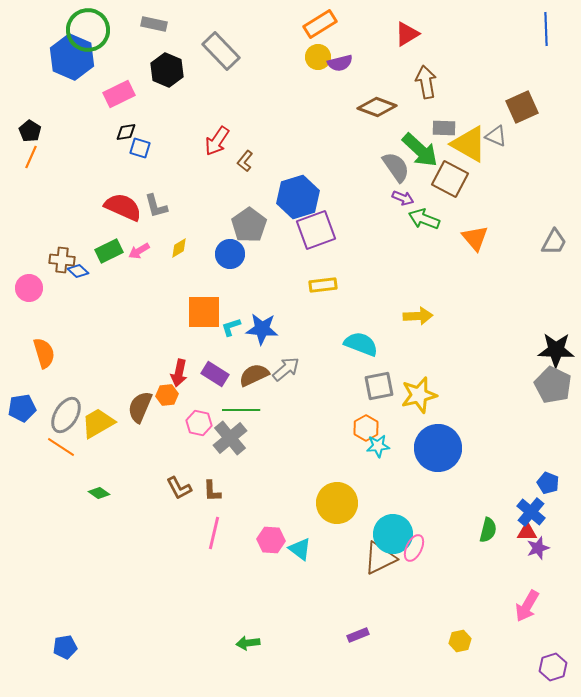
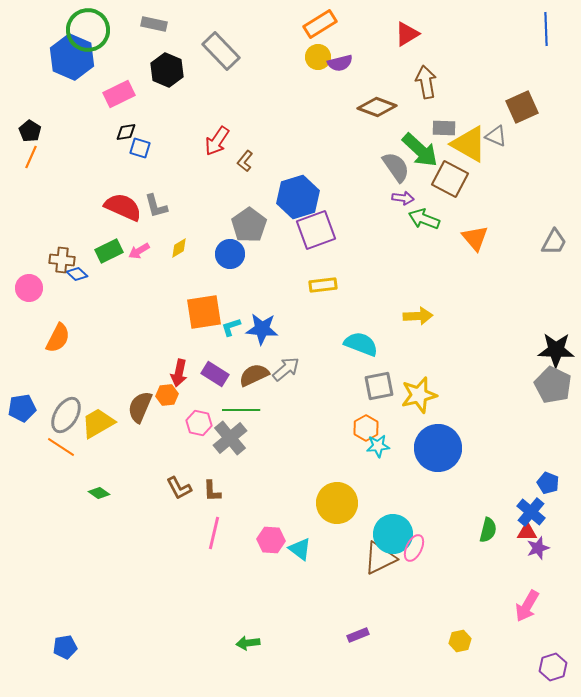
purple arrow at (403, 198): rotated 15 degrees counterclockwise
blue diamond at (78, 271): moved 1 px left, 3 px down
orange square at (204, 312): rotated 9 degrees counterclockwise
orange semicircle at (44, 353): moved 14 px right, 15 px up; rotated 44 degrees clockwise
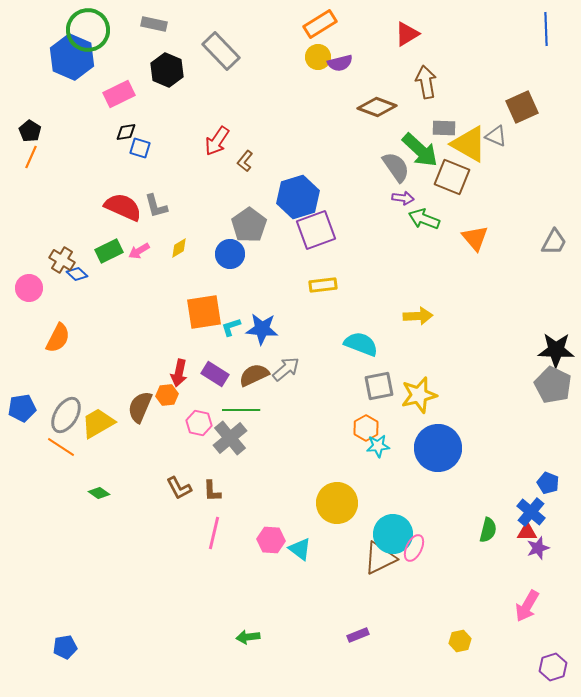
brown square at (450, 179): moved 2 px right, 2 px up; rotated 6 degrees counterclockwise
brown cross at (62, 260): rotated 25 degrees clockwise
green arrow at (248, 643): moved 6 px up
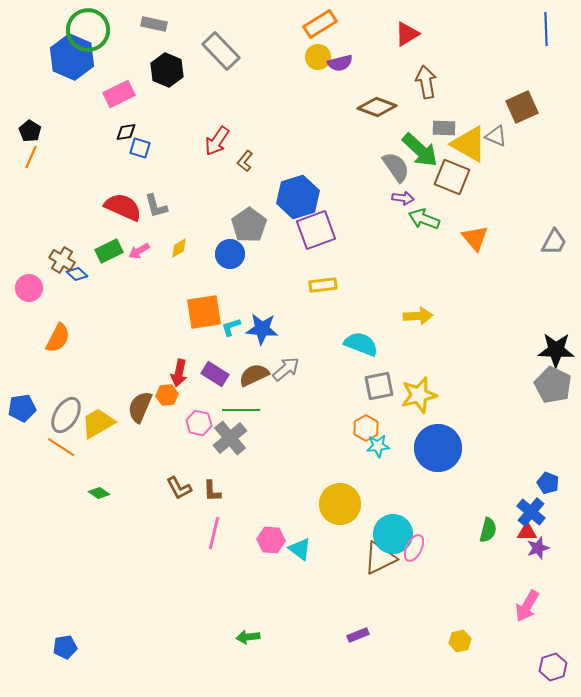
yellow circle at (337, 503): moved 3 px right, 1 px down
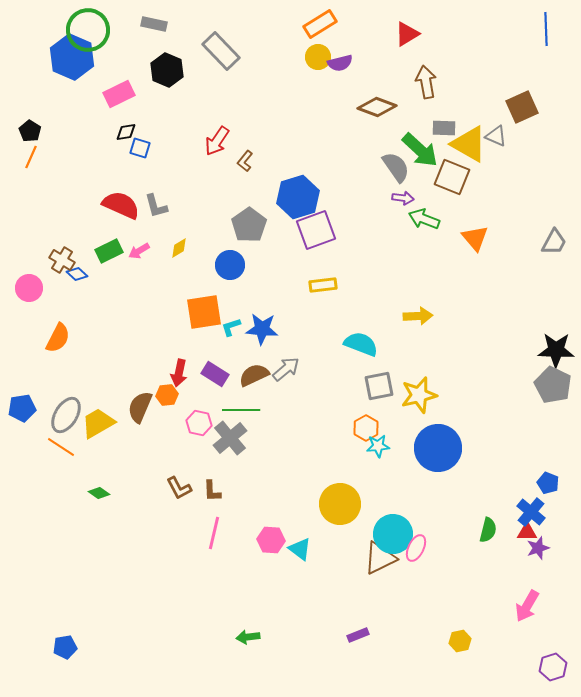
red semicircle at (123, 207): moved 2 px left, 2 px up
blue circle at (230, 254): moved 11 px down
pink ellipse at (414, 548): moved 2 px right
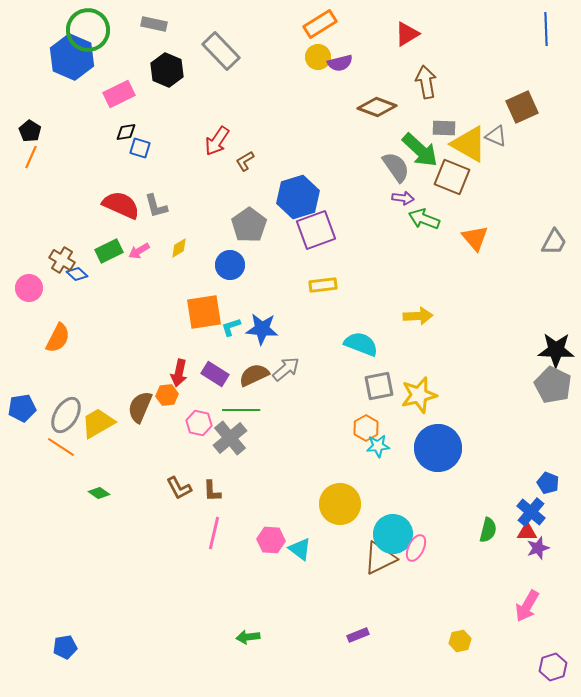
brown L-shape at (245, 161): rotated 20 degrees clockwise
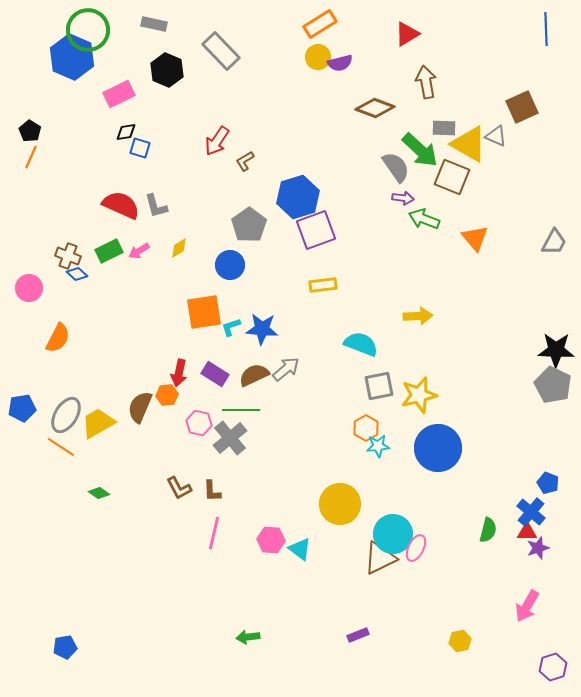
brown diamond at (377, 107): moved 2 px left, 1 px down
brown cross at (62, 260): moved 6 px right, 4 px up; rotated 10 degrees counterclockwise
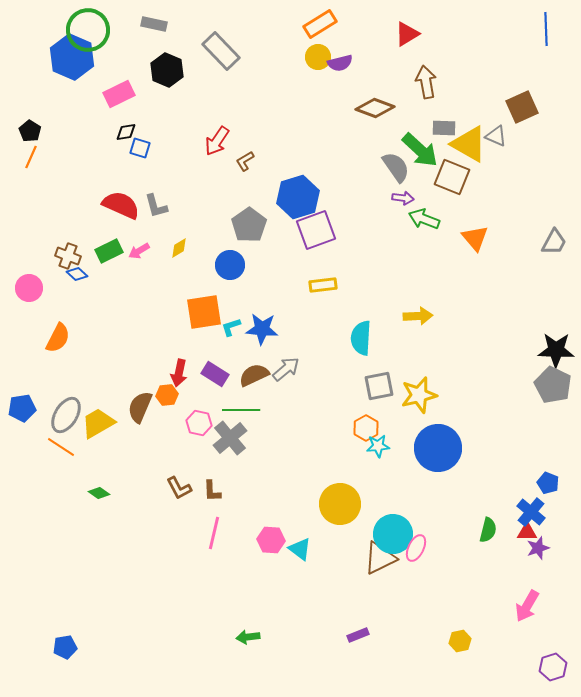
cyan semicircle at (361, 344): moved 6 px up; rotated 108 degrees counterclockwise
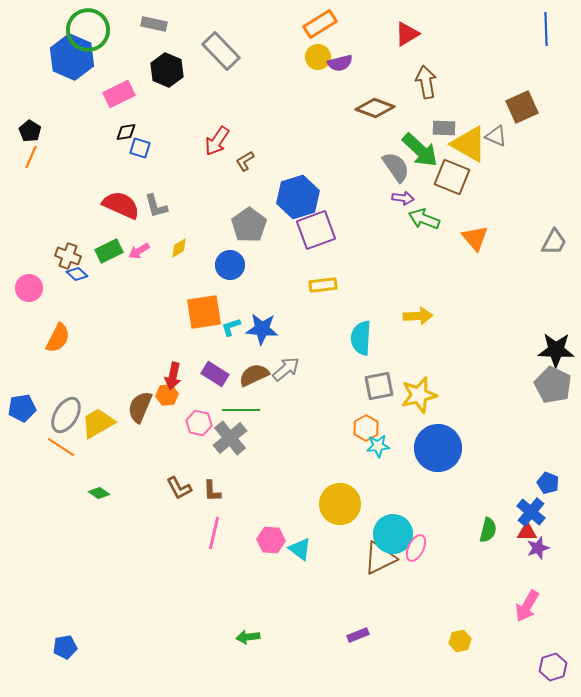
red arrow at (179, 373): moved 6 px left, 3 px down
